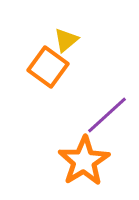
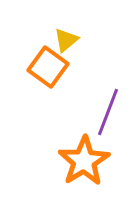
purple line: moved 1 px right, 3 px up; rotated 27 degrees counterclockwise
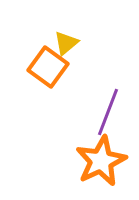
yellow triangle: moved 3 px down
orange star: moved 17 px right; rotated 6 degrees clockwise
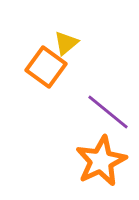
orange square: moved 2 px left
purple line: rotated 72 degrees counterclockwise
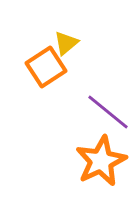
orange square: rotated 21 degrees clockwise
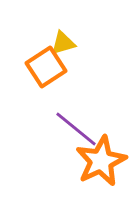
yellow triangle: moved 3 px left; rotated 24 degrees clockwise
purple line: moved 32 px left, 17 px down
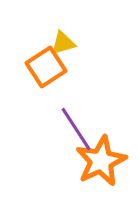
purple line: rotated 18 degrees clockwise
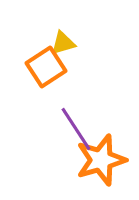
orange star: moved 1 px up; rotated 9 degrees clockwise
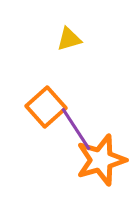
yellow triangle: moved 6 px right, 4 px up
orange square: moved 40 px down; rotated 9 degrees counterclockwise
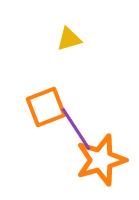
orange square: rotated 21 degrees clockwise
